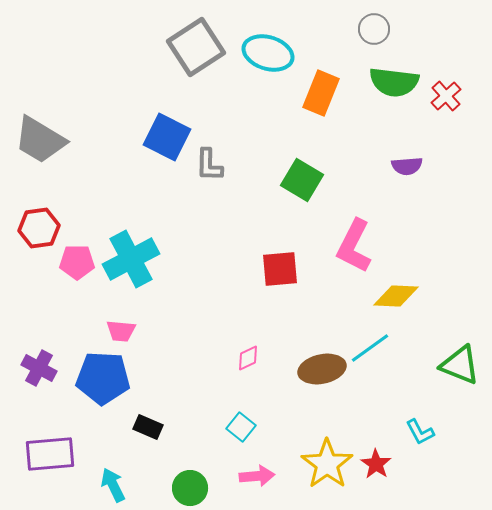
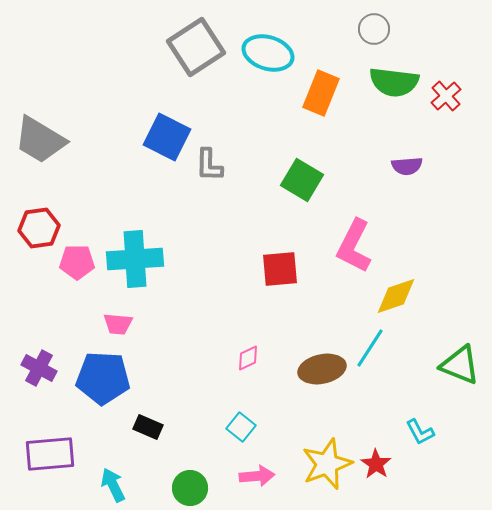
cyan cross: moved 4 px right; rotated 24 degrees clockwise
yellow diamond: rotated 21 degrees counterclockwise
pink trapezoid: moved 3 px left, 7 px up
cyan line: rotated 21 degrees counterclockwise
yellow star: rotated 15 degrees clockwise
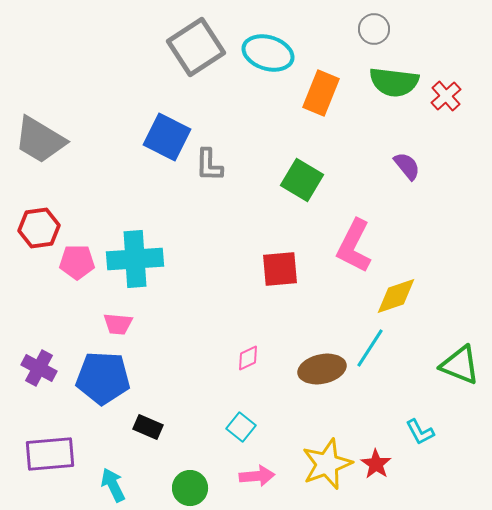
purple semicircle: rotated 124 degrees counterclockwise
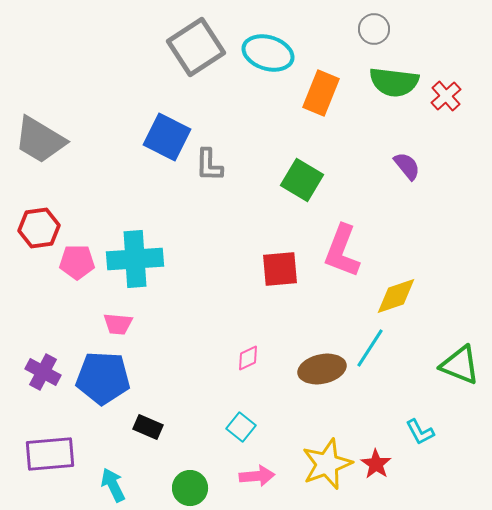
pink L-shape: moved 12 px left, 5 px down; rotated 6 degrees counterclockwise
purple cross: moved 4 px right, 4 px down
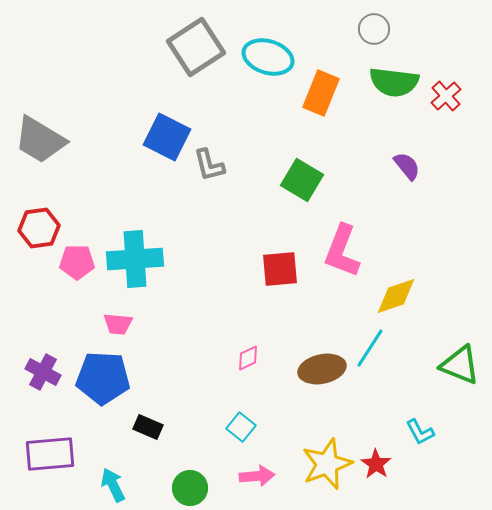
cyan ellipse: moved 4 px down
gray L-shape: rotated 15 degrees counterclockwise
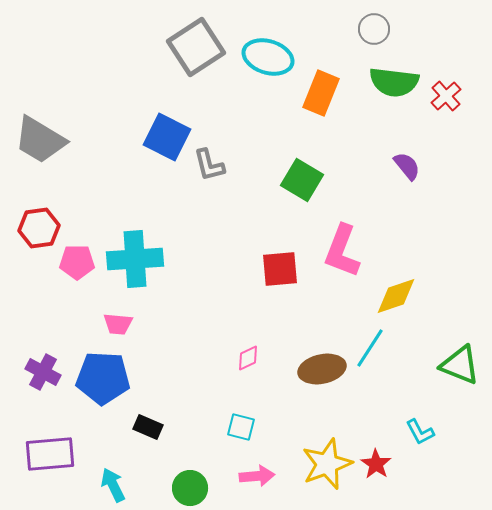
cyan square: rotated 24 degrees counterclockwise
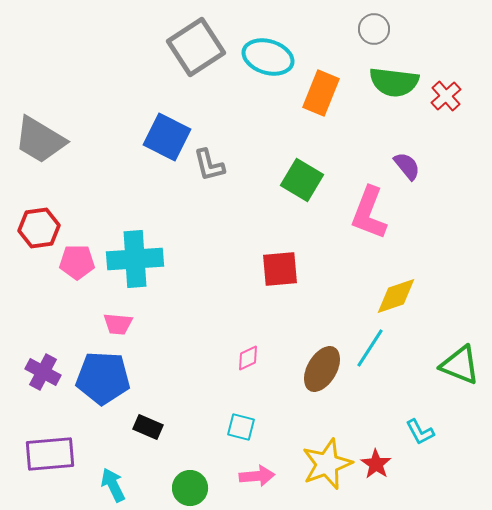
pink L-shape: moved 27 px right, 38 px up
brown ellipse: rotated 48 degrees counterclockwise
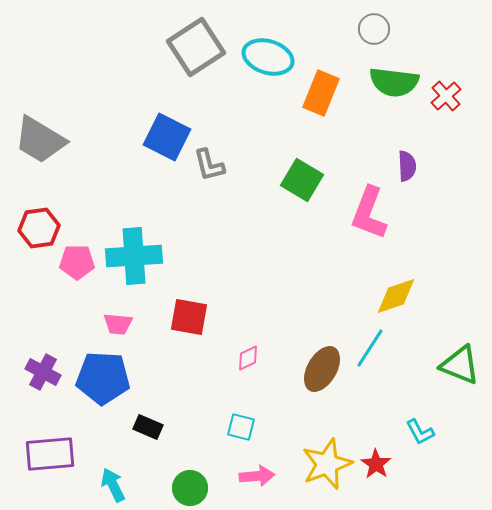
purple semicircle: rotated 36 degrees clockwise
cyan cross: moved 1 px left, 3 px up
red square: moved 91 px left, 48 px down; rotated 15 degrees clockwise
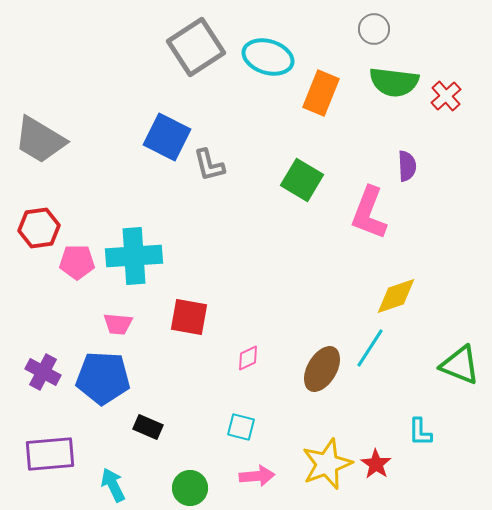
cyan L-shape: rotated 28 degrees clockwise
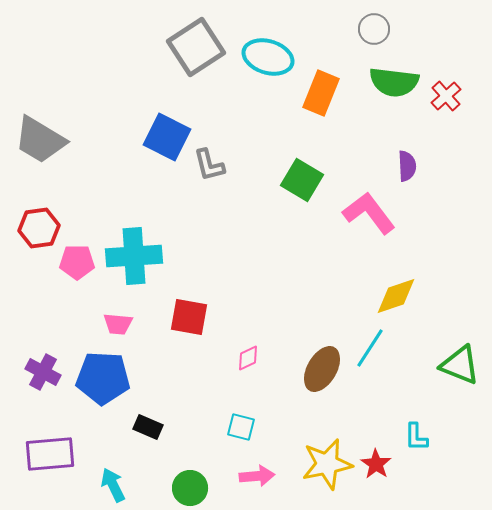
pink L-shape: rotated 122 degrees clockwise
cyan L-shape: moved 4 px left, 5 px down
yellow star: rotated 9 degrees clockwise
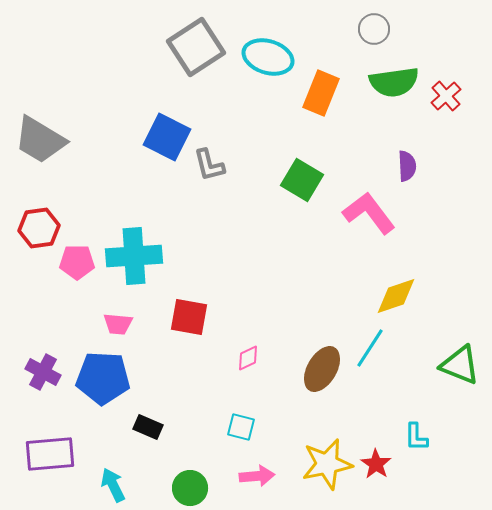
green semicircle: rotated 15 degrees counterclockwise
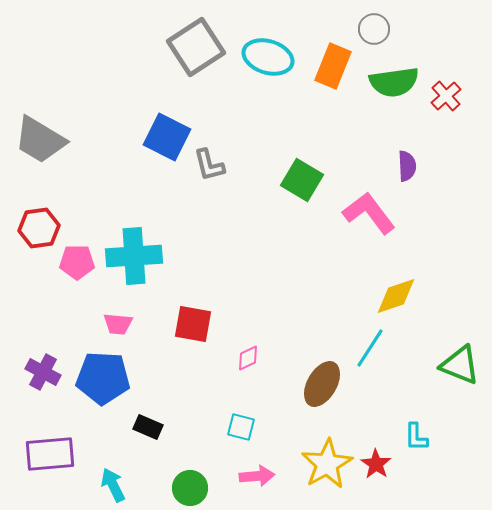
orange rectangle: moved 12 px right, 27 px up
red square: moved 4 px right, 7 px down
brown ellipse: moved 15 px down
yellow star: rotated 18 degrees counterclockwise
